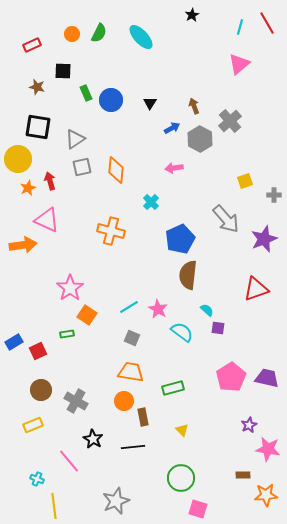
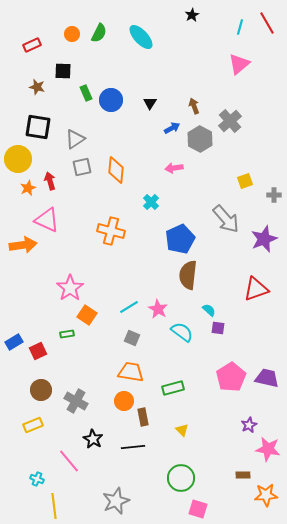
cyan semicircle at (207, 310): moved 2 px right
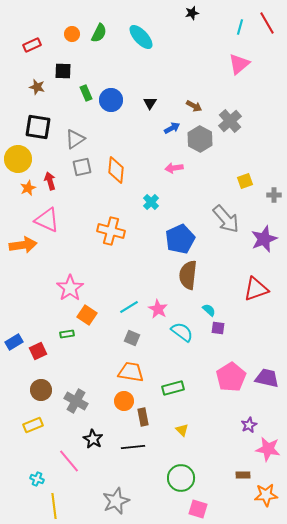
black star at (192, 15): moved 2 px up; rotated 16 degrees clockwise
brown arrow at (194, 106): rotated 140 degrees clockwise
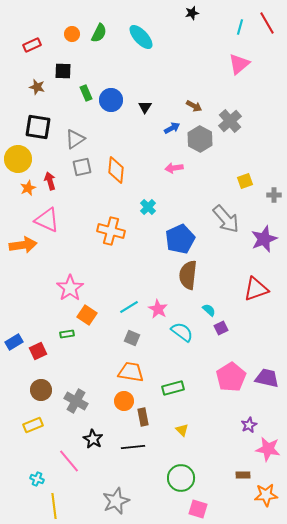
black triangle at (150, 103): moved 5 px left, 4 px down
cyan cross at (151, 202): moved 3 px left, 5 px down
purple square at (218, 328): moved 3 px right; rotated 32 degrees counterclockwise
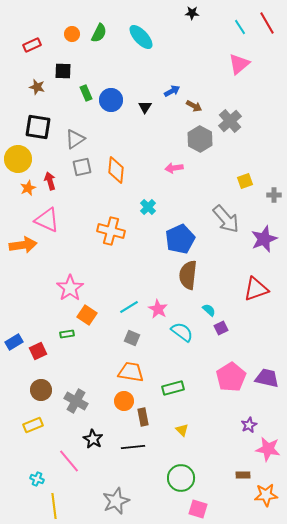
black star at (192, 13): rotated 16 degrees clockwise
cyan line at (240, 27): rotated 49 degrees counterclockwise
blue arrow at (172, 128): moved 37 px up
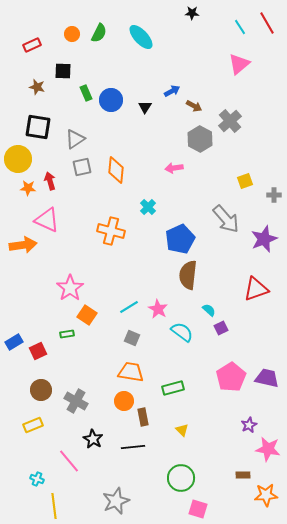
orange star at (28, 188): rotated 28 degrees clockwise
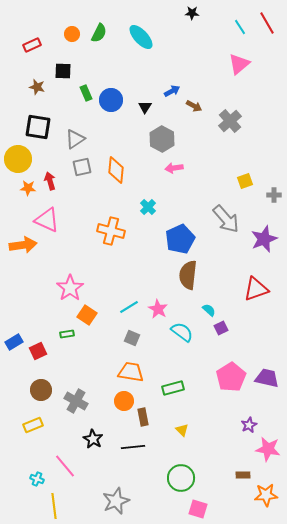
gray hexagon at (200, 139): moved 38 px left
pink line at (69, 461): moved 4 px left, 5 px down
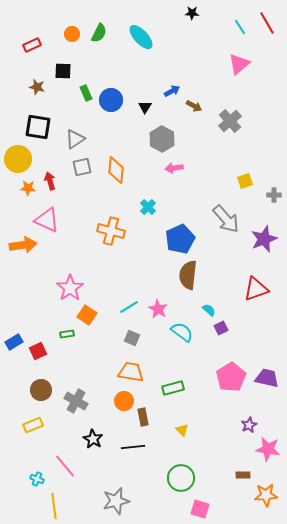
gray star at (116, 501): rotated 8 degrees clockwise
pink square at (198, 509): moved 2 px right
